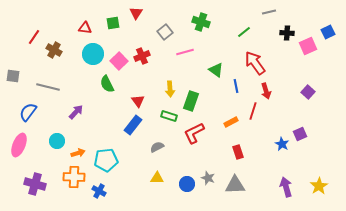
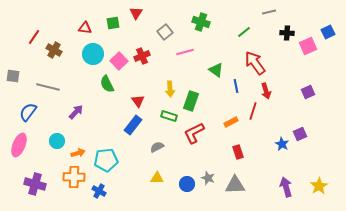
purple square at (308, 92): rotated 24 degrees clockwise
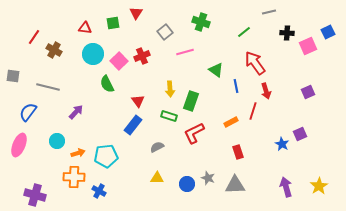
cyan pentagon at (106, 160): moved 4 px up
purple cross at (35, 184): moved 11 px down
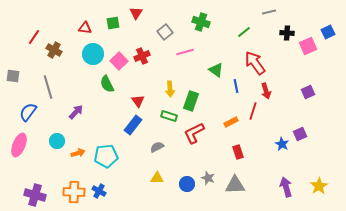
gray line at (48, 87): rotated 60 degrees clockwise
orange cross at (74, 177): moved 15 px down
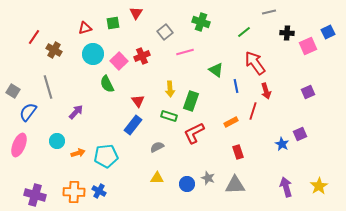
red triangle at (85, 28): rotated 24 degrees counterclockwise
gray square at (13, 76): moved 15 px down; rotated 24 degrees clockwise
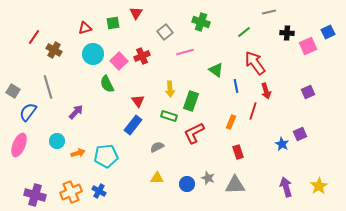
orange rectangle at (231, 122): rotated 40 degrees counterclockwise
orange cross at (74, 192): moved 3 px left; rotated 25 degrees counterclockwise
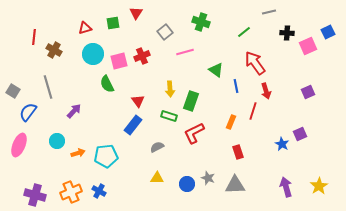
red line at (34, 37): rotated 28 degrees counterclockwise
pink square at (119, 61): rotated 30 degrees clockwise
purple arrow at (76, 112): moved 2 px left, 1 px up
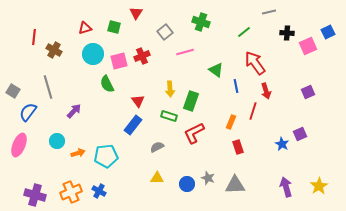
green square at (113, 23): moved 1 px right, 4 px down; rotated 24 degrees clockwise
red rectangle at (238, 152): moved 5 px up
